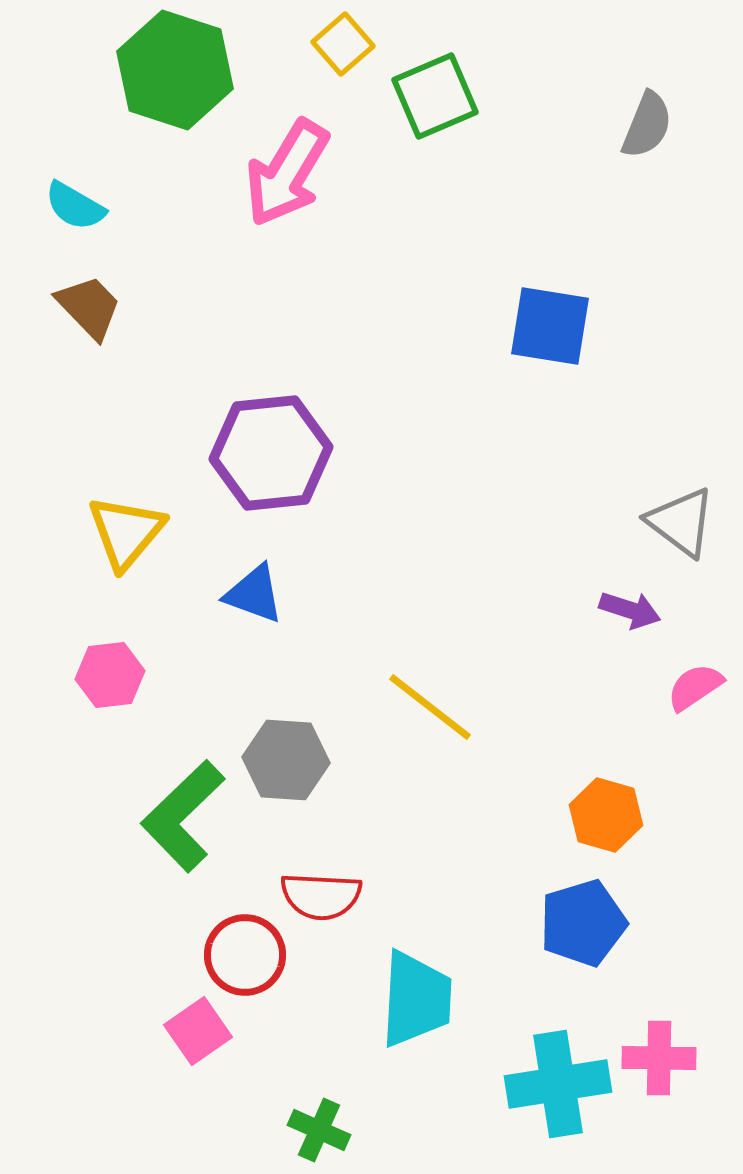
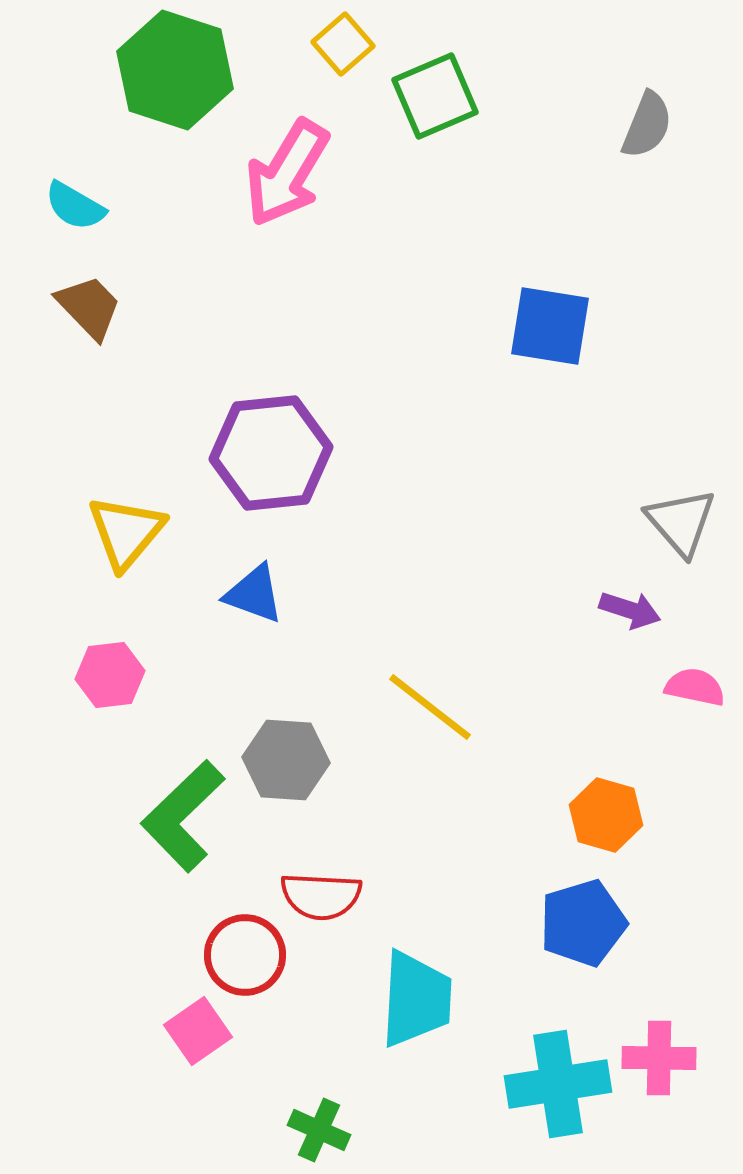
gray triangle: rotated 12 degrees clockwise
pink semicircle: rotated 46 degrees clockwise
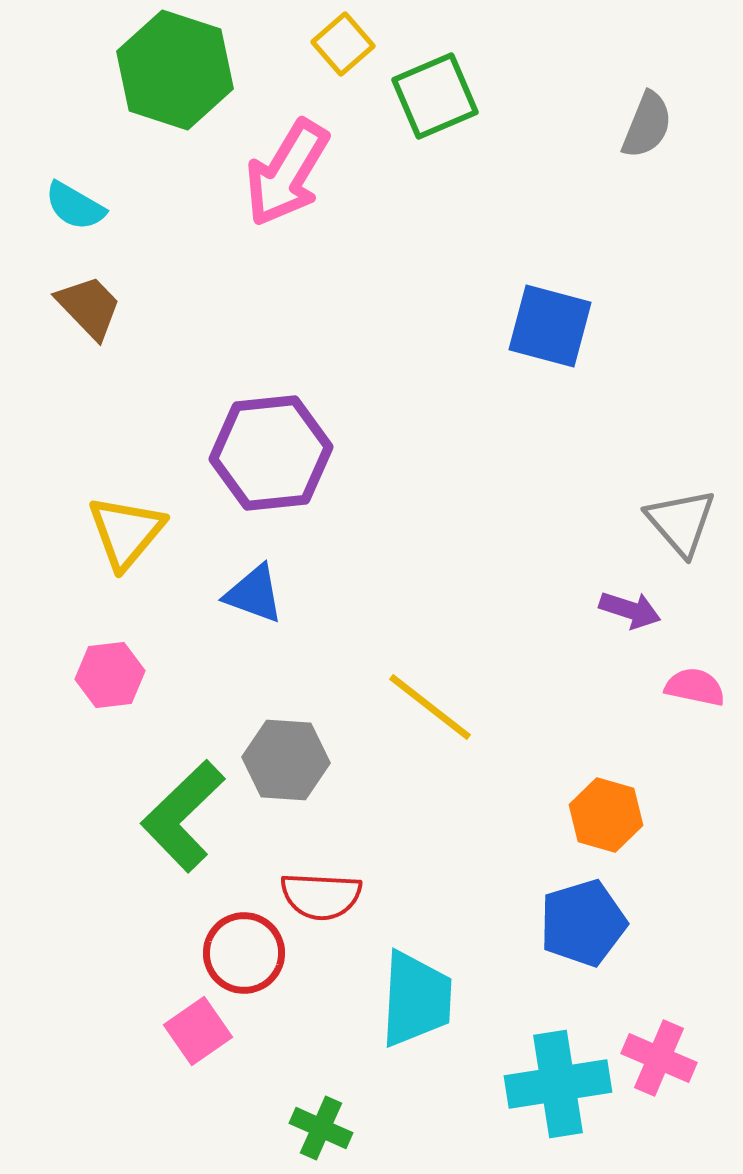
blue square: rotated 6 degrees clockwise
red circle: moved 1 px left, 2 px up
pink cross: rotated 22 degrees clockwise
green cross: moved 2 px right, 2 px up
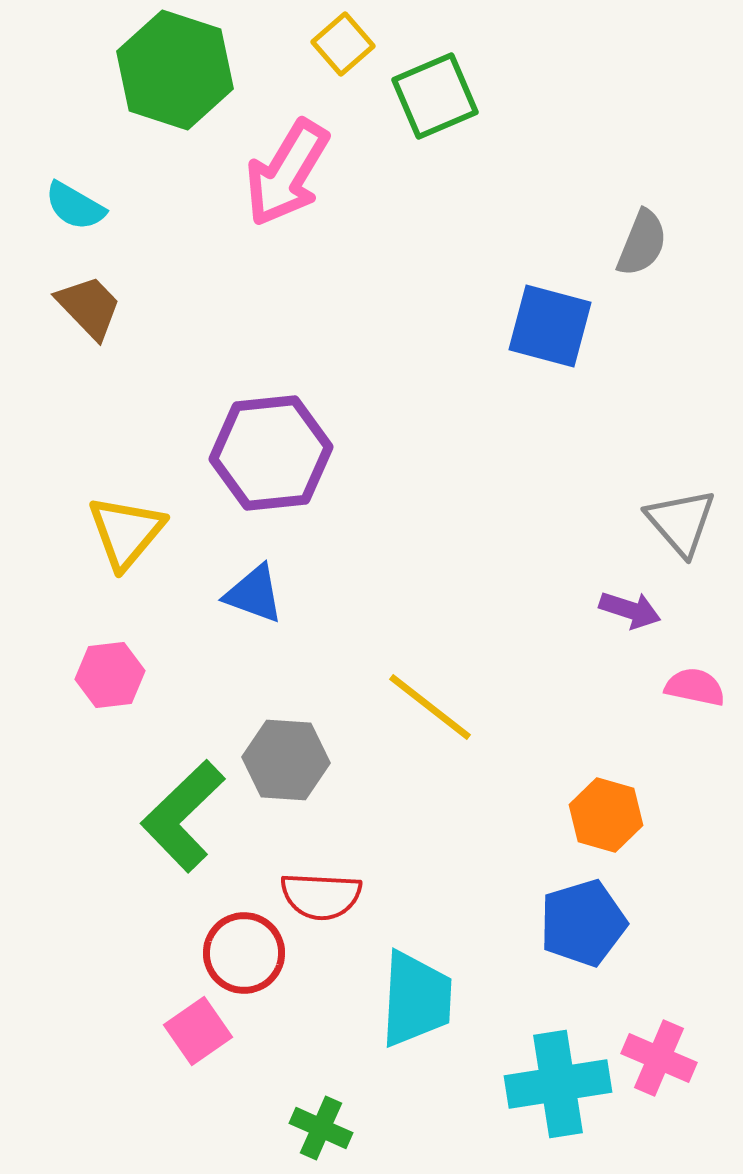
gray semicircle: moved 5 px left, 118 px down
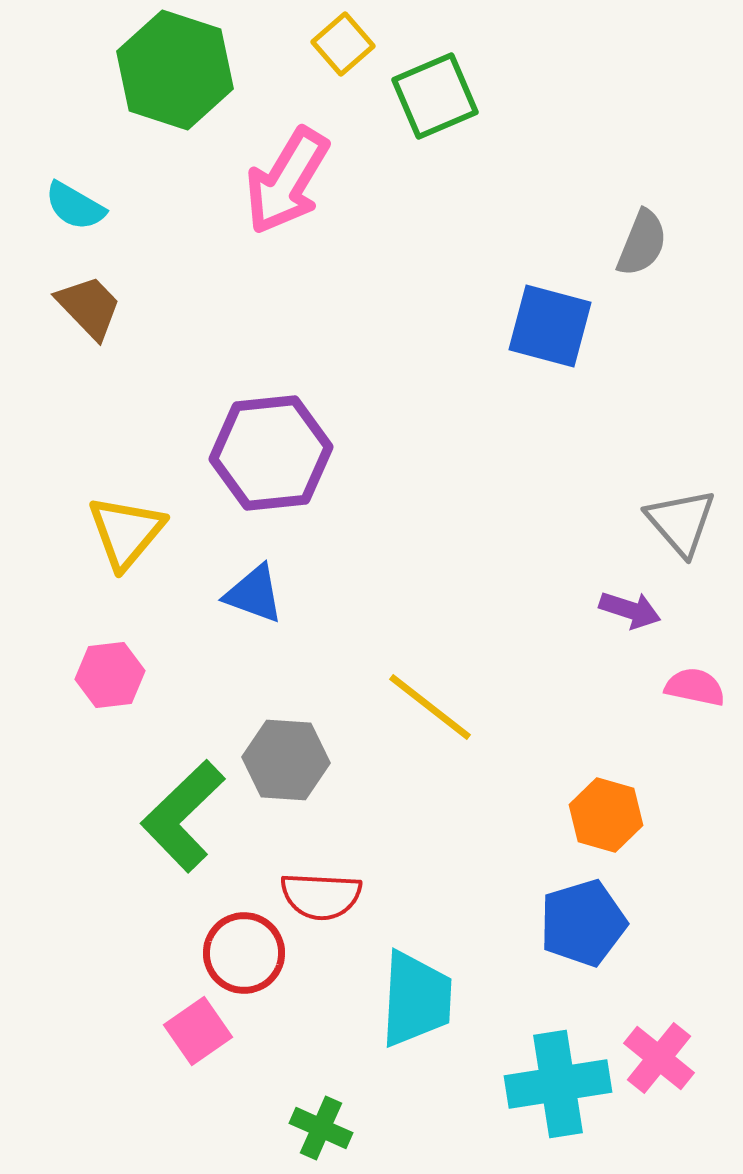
pink arrow: moved 8 px down
pink cross: rotated 16 degrees clockwise
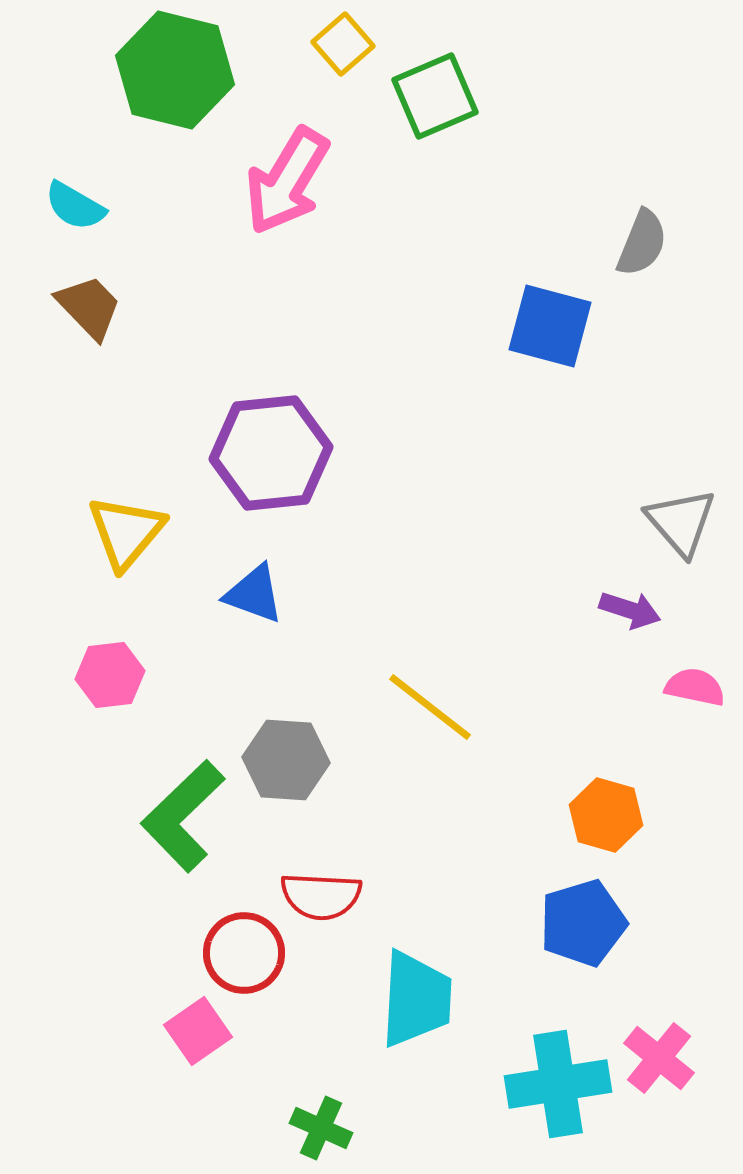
green hexagon: rotated 4 degrees counterclockwise
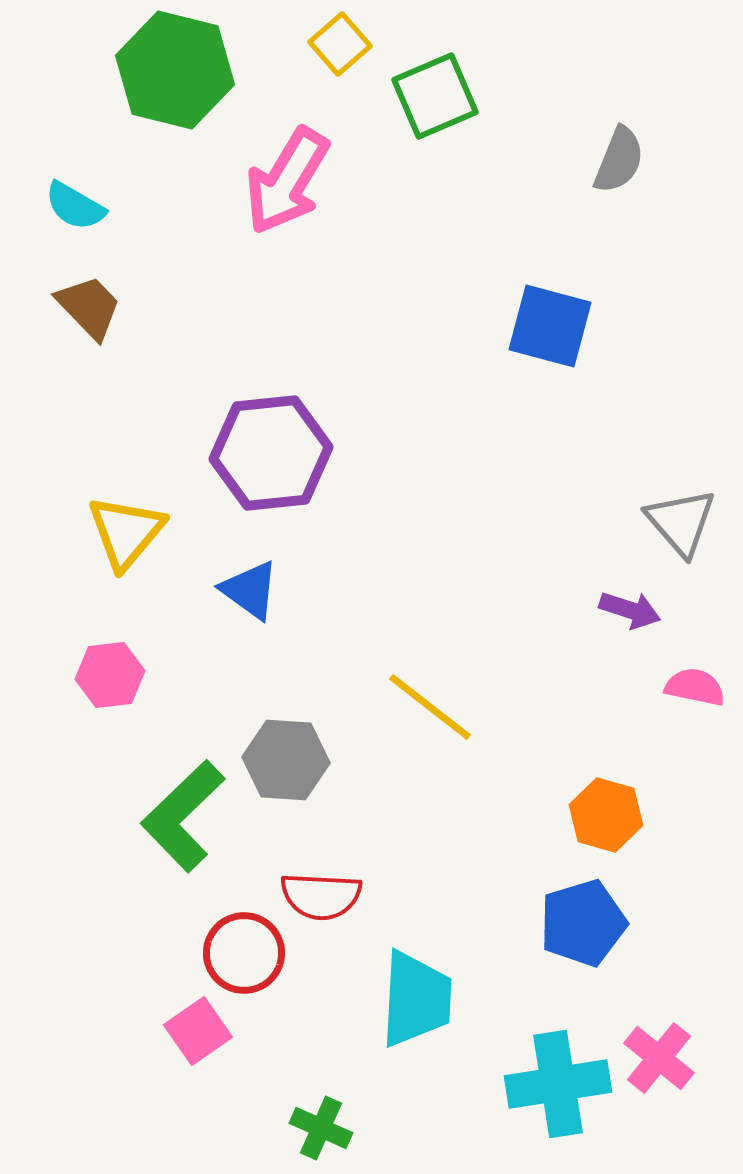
yellow square: moved 3 px left
gray semicircle: moved 23 px left, 83 px up
blue triangle: moved 4 px left, 4 px up; rotated 16 degrees clockwise
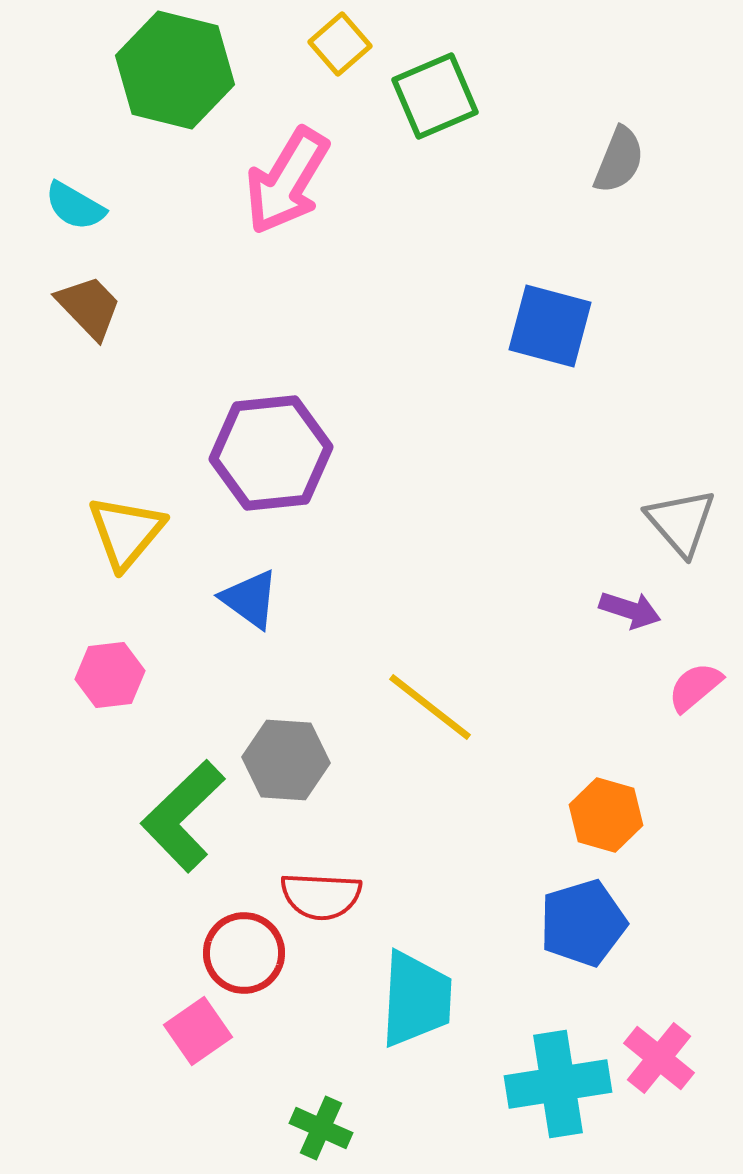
blue triangle: moved 9 px down
pink semicircle: rotated 52 degrees counterclockwise
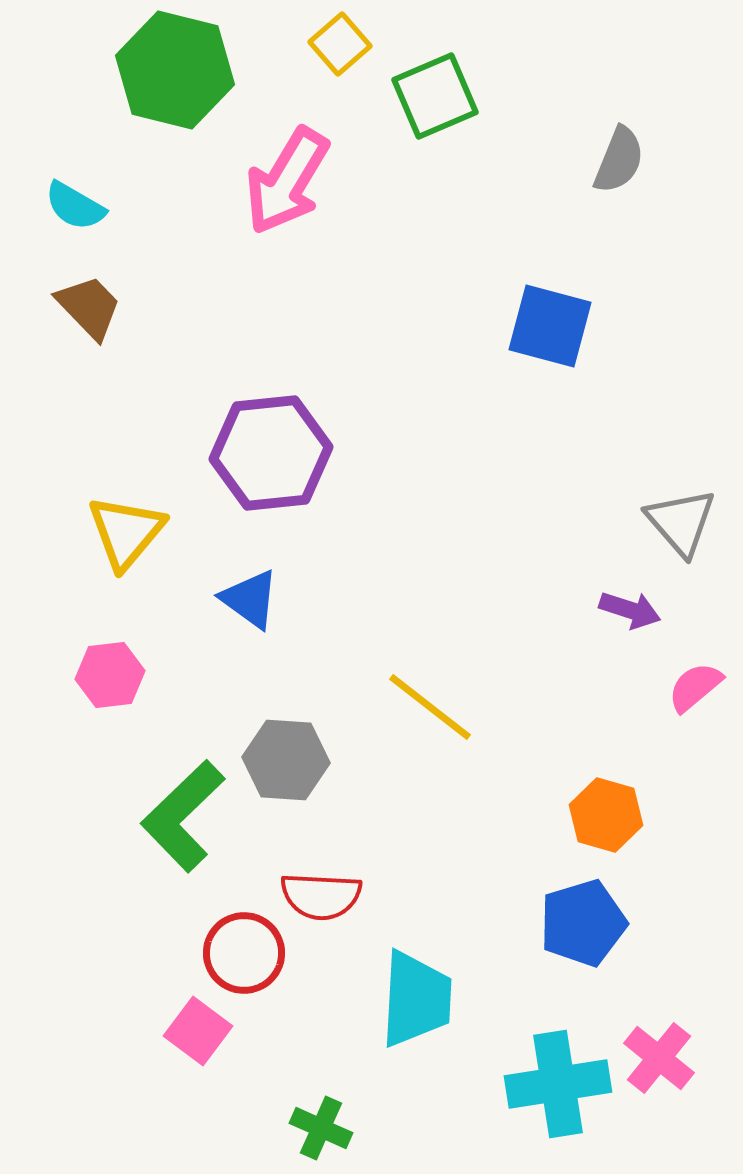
pink square: rotated 18 degrees counterclockwise
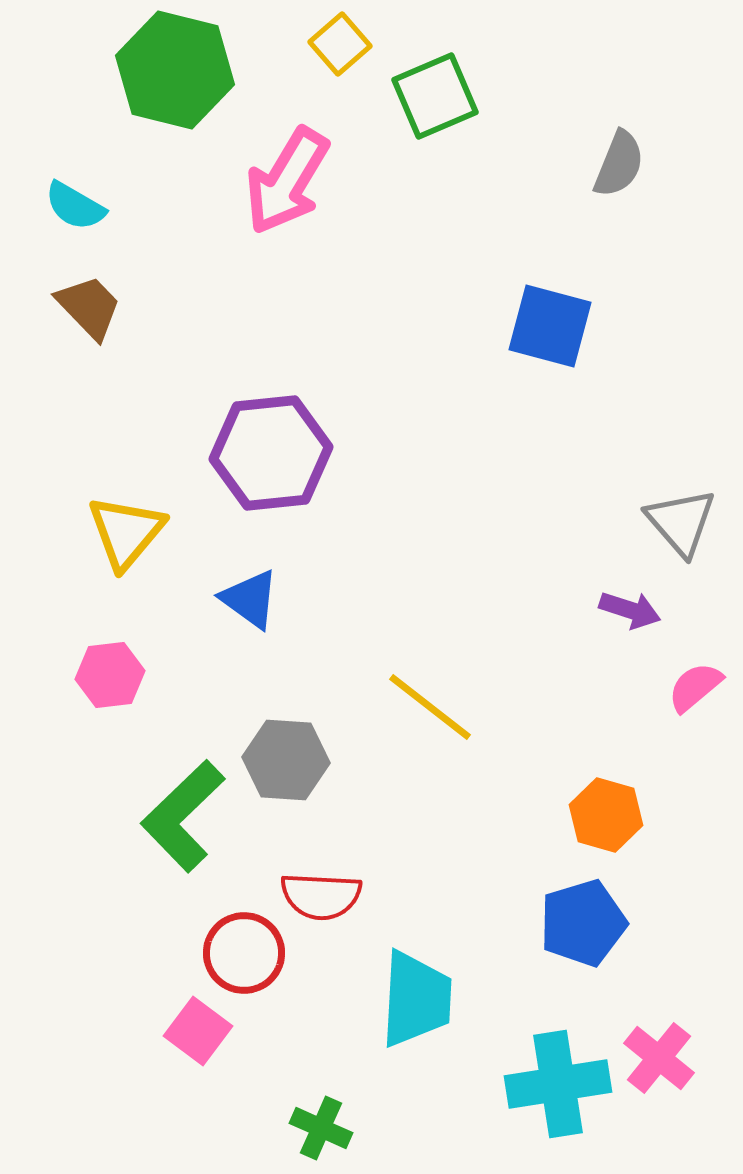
gray semicircle: moved 4 px down
